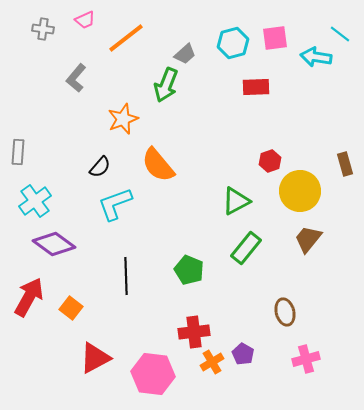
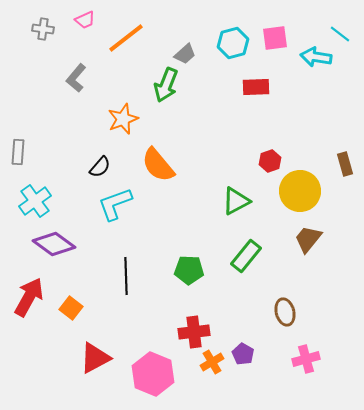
green rectangle: moved 8 px down
green pentagon: rotated 20 degrees counterclockwise
pink hexagon: rotated 15 degrees clockwise
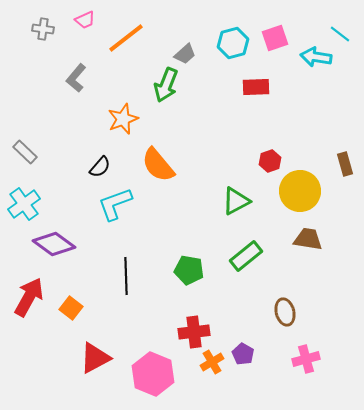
pink square: rotated 12 degrees counterclockwise
gray rectangle: moved 7 px right; rotated 50 degrees counterclockwise
cyan cross: moved 11 px left, 3 px down
brown trapezoid: rotated 60 degrees clockwise
green rectangle: rotated 12 degrees clockwise
green pentagon: rotated 8 degrees clockwise
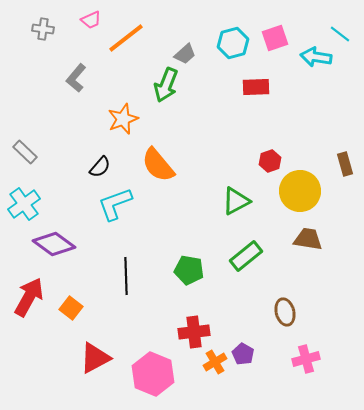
pink trapezoid: moved 6 px right
orange cross: moved 3 px right
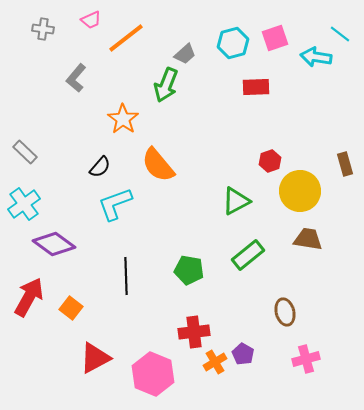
orange star: rotated 16 degrees counterclockwise
green rectangle: moved 2 px right, 1 px up
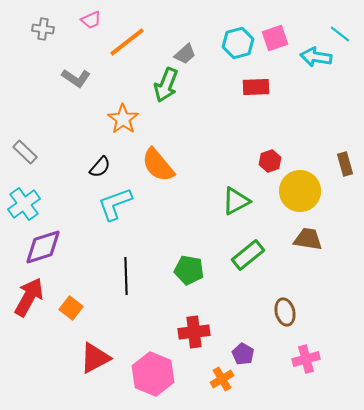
orange line: moved 1 px right, 4 px down
cyan hexagon: moved 5 px right
gray L-shape: rotated 96 degrees counterclockwise
purple diamond: moved 11 px left, 3 px down; rotated 54 degrees counterclockwise
orange cross: moved 7 px right, 17 px down
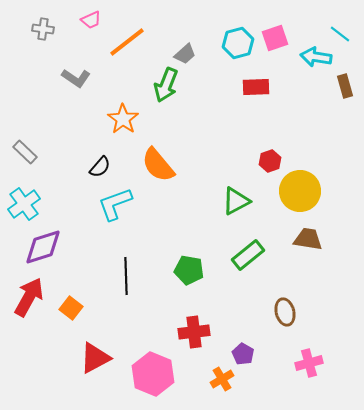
brown rectangle: moved 78 px up
pink cross: moved 3 px right, 4 px down
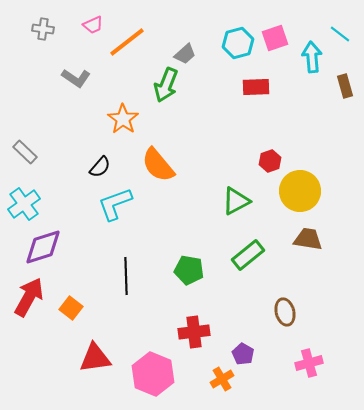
pink trapezoid: moved 2 px right, 5 px down
cyan arrow: moved 4 px left; rotated 76 degrees clockwise
red triangle: rotated 20 degrees clockwise
